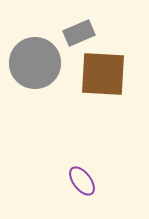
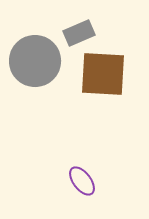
gray circle: moved 2 px up
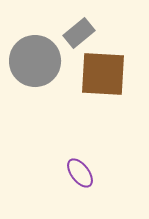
gray rectangle: rotated 16 degrees counterclockwise
purple ellipse: moved 2 px left, 8 px up
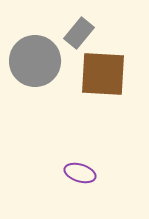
gray rectangle: rotated 12 degrees counterclockwise
purple ellipse: rotated 36 degrees counterclockwise
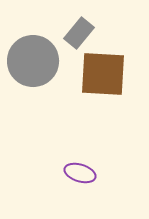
gray circle: moved 2 px left
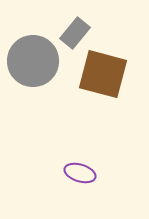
gray rectangle: moved 4 px left
brown square: rotated 12 degrees clockwise
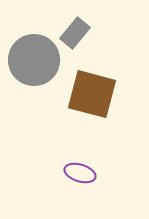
gray circle: moved 1 px right, 1 px up
brown square: moved 11 px left, 20 px down
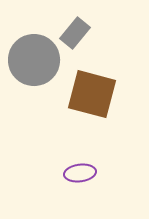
purple ellipse: rotated 24 degrees counterclockwise
